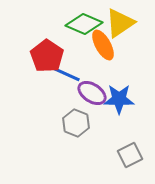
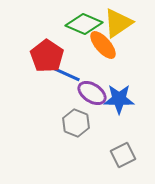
yellow triangle: moved 2 px left
orange ellipse: rotated 12 degrees counterclockwise
gray square: moved 7 px left
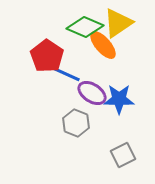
green diamond: moved 1 px right, 3 px down
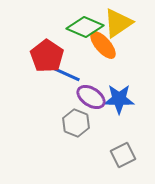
purple ellipse: moved 1 px left, 4 px down
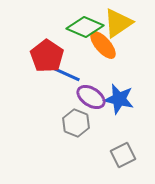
blue star: rotated 12 degrees clockwise
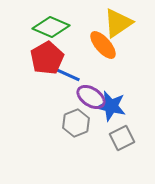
green diamond: moved 34 px left
red pentagon: moved 2 px down; rotated 8 degrees clockwise
blue star: moved 8 px left, 7 px down
gray hexagon: rotated 16 degrees clockwise
gray square: moved 1 px left, 17 px up
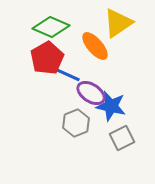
orange ellipse: moved 8 px left, 1 px down
purple ellipse: moved 4 px up
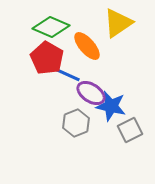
orange ellipse: moved 8 px left
red pentagon: rotated 12 degrees counterclockwise
gray square: moved 8 px right, 8 px up
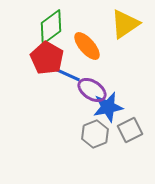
yellow triangle: moved 7 px right, 1 px down
green diamond: rotated 60 degrees counterclockwise
purple ellipse: moved 1 px right, 3 px up
blue star: moved 3 px left, 1 px down; rotated 24 degrees counterclockwise
gray hexagon: moved 19 px right, 11 px down
